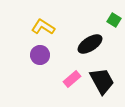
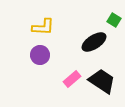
yellow L-shape: rotated 150 degrees clockwise
black ellipse: moved 4 px right, 2 px up
black trapezoid: rotated 28 degrees counterclockwise
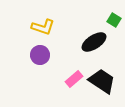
yellow L-shape: rotated 15 degrees clockwise
pink rectangle: moved 2 px right
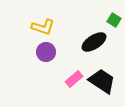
purple circle: moved 6 px right, 3 px up
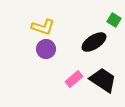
purple circle: moved 3 px up
black trapezoid: moved 1 px right, 1 px up
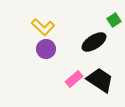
green square: rotated 24 degrees clockwise
yellow L-shape: rotated 25 degrees clockwise
black trapezoid: moved 3 px left
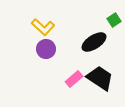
black trapezoid: moved 2 px up
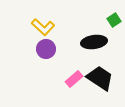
black ellipse: rotated 25 degrees clockwise
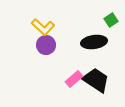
green square: moved 3 px left
purple circle: moved 4 px up
black trapezoid: moved 4 px left, 2 px down
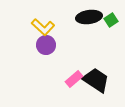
black ellipse: moved 5 px left, 25 px up
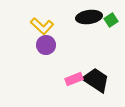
yellow L-shape: moved 1 px left, 1 px up
pink rectangle: rotated 18 degrees clockwise
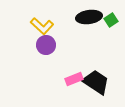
black trapezoid: moved 2 px down
